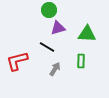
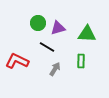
green circle: moved 11 px left, 13 px down
red L-shape: rotated 40 degrees clockwise
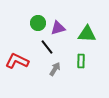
black line: rotated 21 degrees clockwise
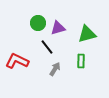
green triangle: rotated 18 degrees counterclockwise
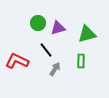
black line: moved 1 px left, 3 px down
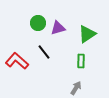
green triangle: rotated 18 degrees counterclockwise
black line: moved 2 px left, 2 px down
red L-shape: rotated 15 degrees clockwise
gray arrow: moved 21 px right, 19 px down
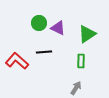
green circle: moved 1 px right
purple triangle: rotated 42 degrees clockwise
black line: rotated 56 degrees counterclockwise
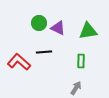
green triangle: moved 1 px right, 3 px up; rotated 24 degrees clockwise
red L-shape: moved 2 px right, 1 px down
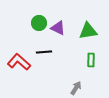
green rectangle: moved 10 px right, 1 px up
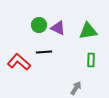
green circle: moved 2 px down
